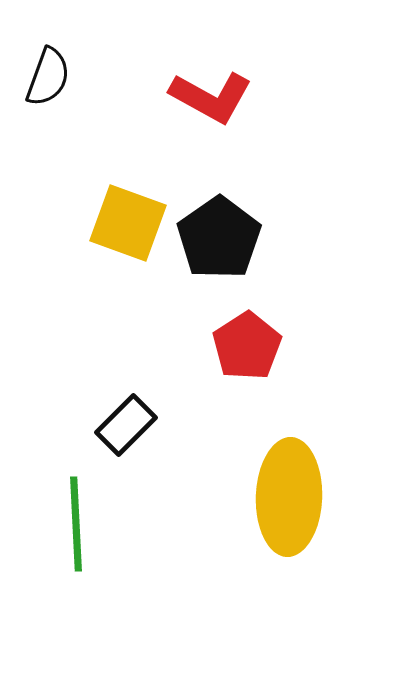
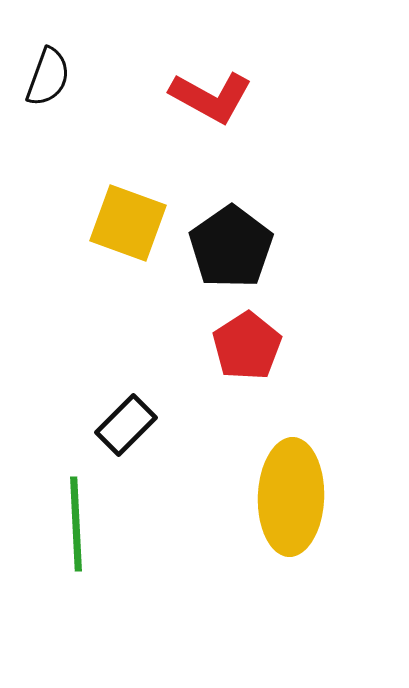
black pentagon: moved 12 px right, 9 px down
yellow ellipse: moved 2 px right
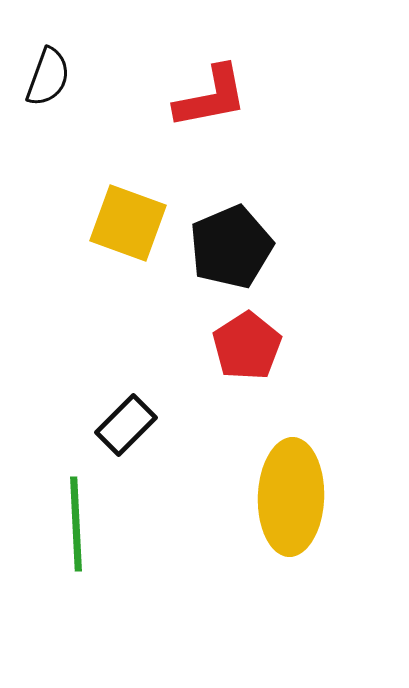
red L-shape: rotated 40 degrees counterclockwise
black pentagon: rotated 12 degrees clockwise
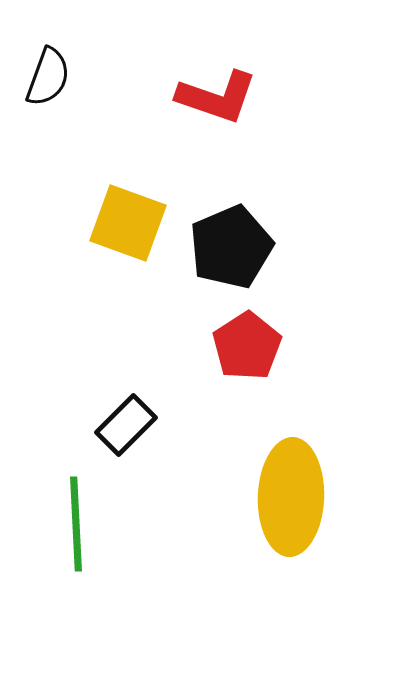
red L-shape: moved 6 px right; rotated 30 degrees clockwise
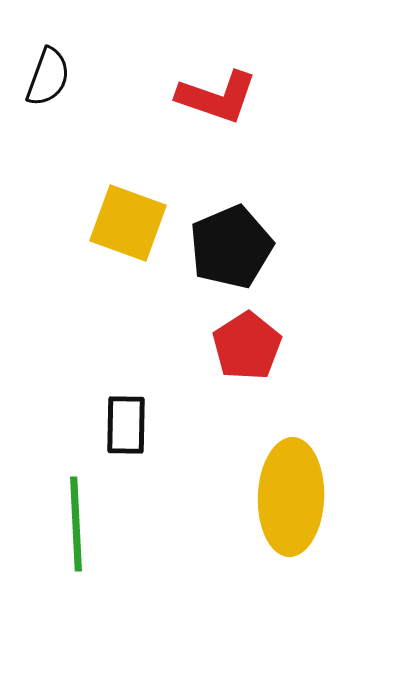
black rectangle: rotated 44 degrees counterclockwise
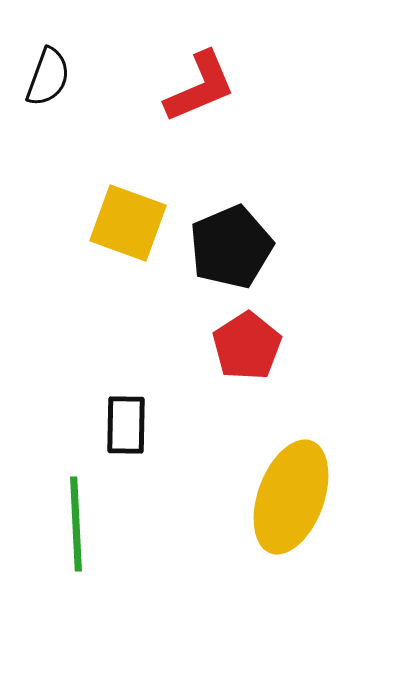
red L-shape: moved 17 px left, 10 px up; rotated 42 degrees counterclockwise
yellow ellipse: rotated 18 degrees clockwise
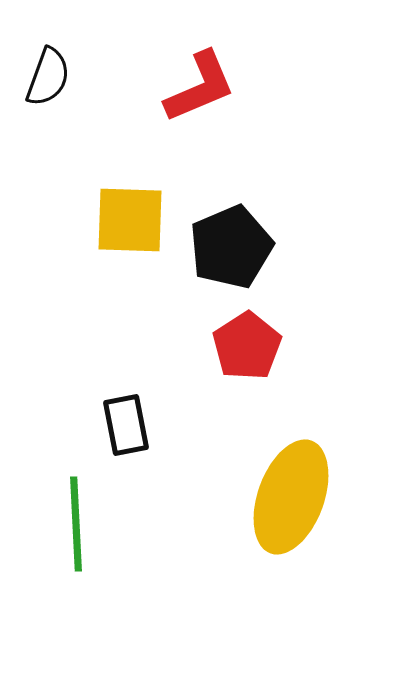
yellow square: moved 2 px right, 3 px up; rotated 18 degrees counterclockwise
black rectangle: rotated 12 degrees counterclockwise
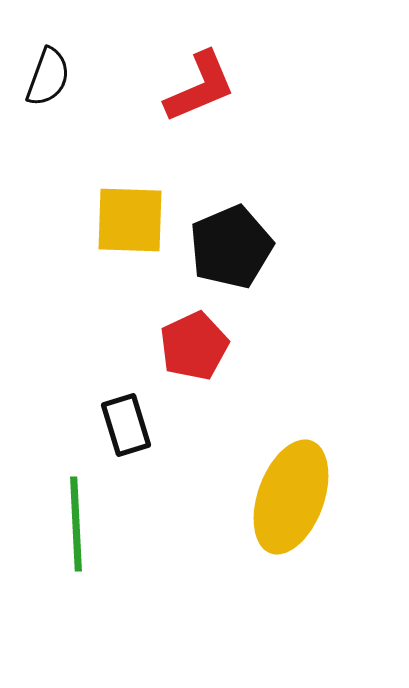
red pentagon: moved 53 px left; rotated 8 degrees clockwise
black rectangle: rotated 6 degrees counterclockwise
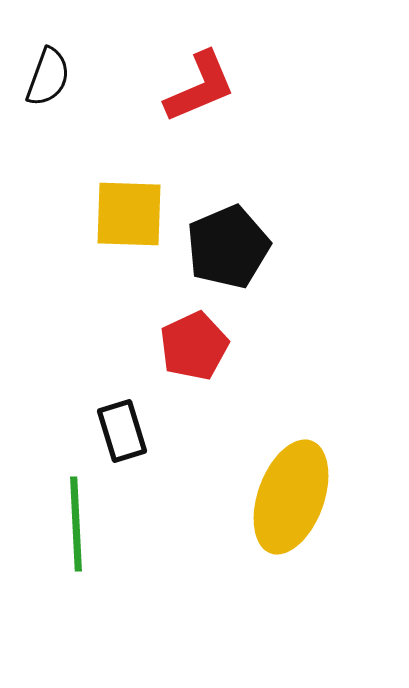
yellow square: moved 1 px left, 6 px up
black pentagon: moved 3 px left
black rectangle: moved 4 px left, 6 px down
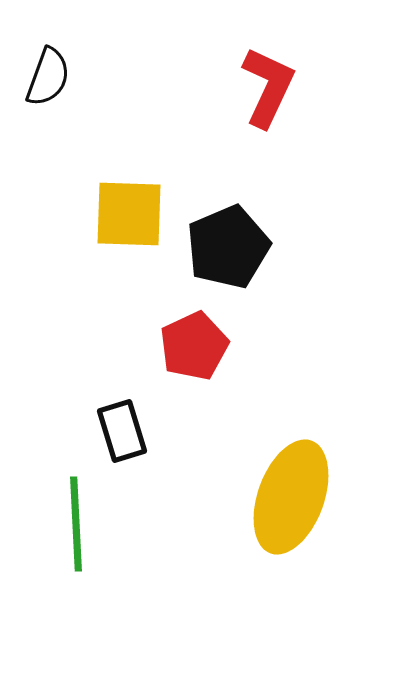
red L-shape: moved 68 px right; rotated 42 degrees counterclockwise
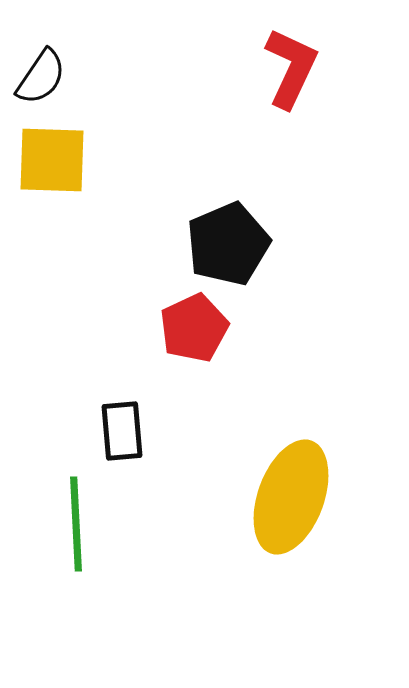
black semicircle: moved 7 px left; rotated 14 degrees clockwise
red L-shape: moved 23 px right, 19 px up
yellow square: moved 77 px left, 54 px up
black pentagon: moved 3 px up
red pentagon: moved 18 px up
black rectangle: rotated 12 degrees clockwise
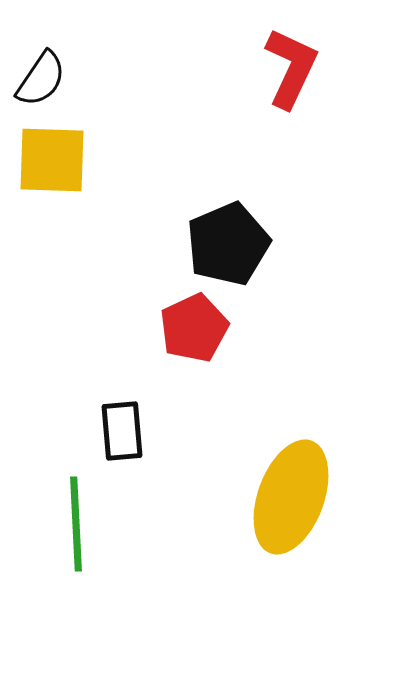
black semicircle: moved 2 px down
